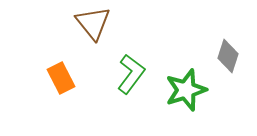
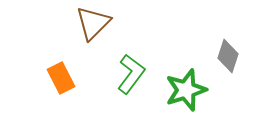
brown triangle: rotated 24 degrees clockwise
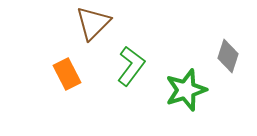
green L-shape: moved 8 px up
orange rectangle: moved 6 px right, 4 px up
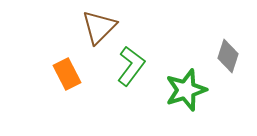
brown triangle: moved 6 px right, 4 px down
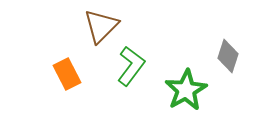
brown triangle: moved 2 px right, 1 px up
green star: rotated 12 degrees counterclockwise
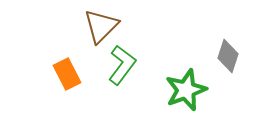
green L-shape: moved 9 px left, 1 px up
green star: rotated 9 degrees clockwise
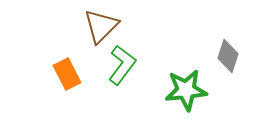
green star: rotated 15 degrees clockwise
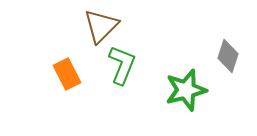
green L-shape: rotated 15 degrees counterclockwise
green star: rotated 9 degrees counterclockwise
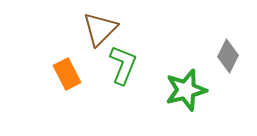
brown triangle: moved 1 px left, 3 px down
gray diamond: rotated 8 degrees clockwise
green L-shape: moved 1 px right
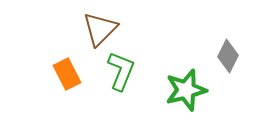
green L-shape: moved 2 px left, 6 px down
